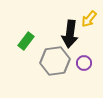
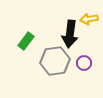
yellow arrow: rotated 42 degrees clockwise
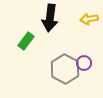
black arrow: moved 20 px left, 16 px up
gray hexagon: moved 10 px right, 8 px down; rotated 24 degrees counterclockwise
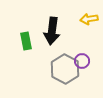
black arrow: moved 2 px right, 13 px down
green rectangle: rotated 48 degrees counterclockwise
purple circle: moved 2 px left, 2 px up
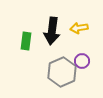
yellow arrow: moved 10 px left, 9 px down
green rectangle: rotated 18 degrees clockwise
gray hexagon: moved 3 px left, 3 px down; rotated 8 degrees clockwise
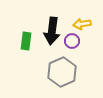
yellow arrow: moved 3 px right, 4 px up
purple circle: moved 10 px left, 20 px up
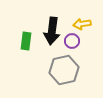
gray hexagon: moved 2 px right, 2 px up; rotated 12 degrees clockwise
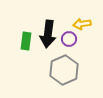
black arrow: moved 4 px left, 3 px down
purple circle: moved 3 px left, 2 px up
gray hexagon: rotated 12 degrees counterclockwise
